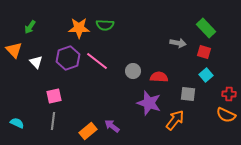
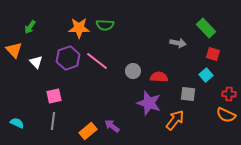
red square: moved 9 px right, 2 px down
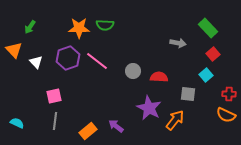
green rectangle: moved 2 px right
red square: rotated 32 degrees clockwise
purple star: moved 5 px down; rotated 10 degrees clockwise
gray line: moved 2 px right
purple arrow: moved 4 px right
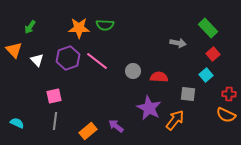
white triangle: moved 1 px right, 2 px up
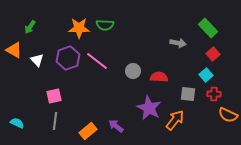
orange triangle: rotated 18 degrees counterclockwise
red cross: moved 15 px left
orange semicircle: moved 2 px right
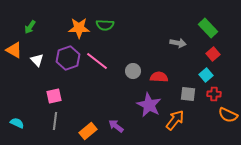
purple star: moved 3 px up
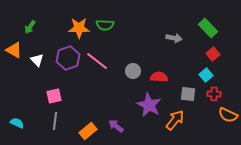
gray arrow: moved 4 px left, 5 px up
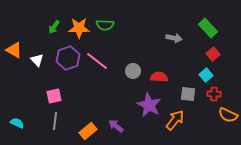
green arrow: moved 24 px right
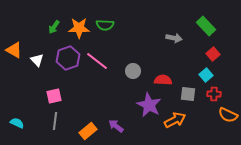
green rectangle: moved 2 px left, 2 px up
red semicircle: moved 4 px right, 3 px down
orange arrow: rotated 25 degrees clockwise
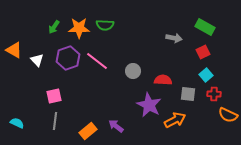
green rectangle: moved 1 px left, 1 px down; rotated 18 degrees counterclockwise
red square: moved 10 px left, 2 px up; rotated 16 degrees clockwise
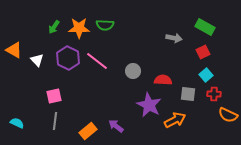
purple hexagon: rotated 15 degrees counterclockwise
